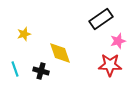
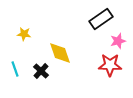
yellow star: rotated 24 degrees clockwise
black cross: rotated 28 degrees clockwise
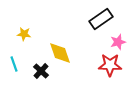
pink star: moved 1 px down
cyan line: moved 1 px left, 5 px up
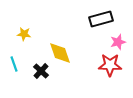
black rectangle: rotated 20 degrees clockwise
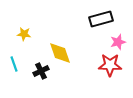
black cross: rotated 21 degrees clockwise
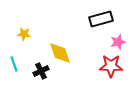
red star: moved 1 px right, 1 px down
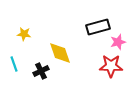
black rectangle: moved 3 px left, 8 px down
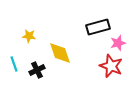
yellow star: moved 5 px right, 2 px down
pink star: moved 1 px down
red star: rotated 20 degrees clockwise
black cross: moved 4 px left, 1 px up
